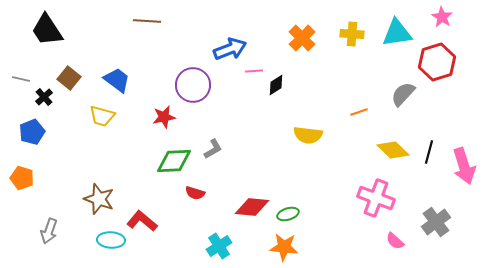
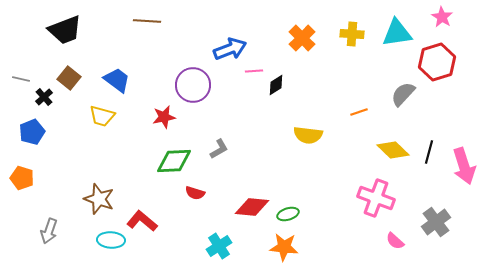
black trapezoid: moved 18 px right; rotated 78 degrees counterclockwise
gray L-shape: moved 6 px right
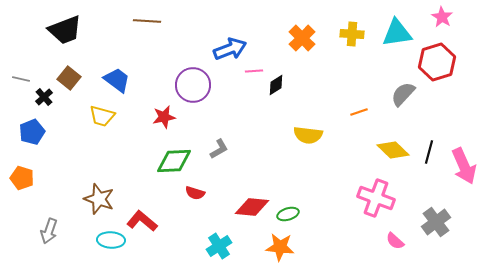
pink arrow: rotated 6 degrees counterclockwise
orange star: moved 4 px left
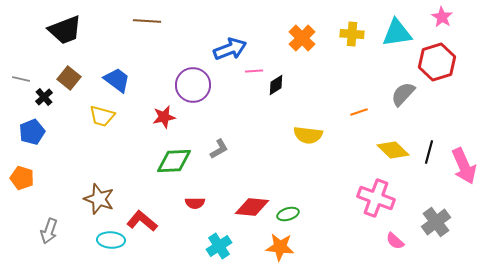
red semicircle: moved 10 px down; rotated 18 degrees counterclockwise
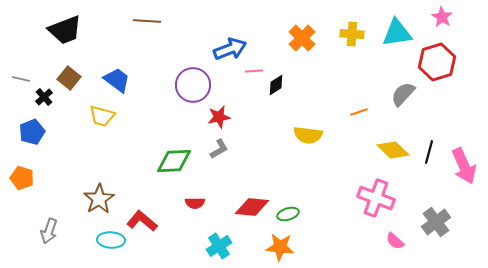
red star: moved 55 px right
brown star: rotated 20 degrees clockwise
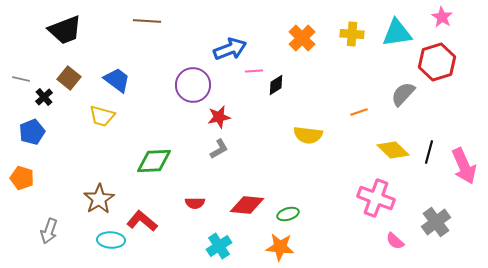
green diamond: moved 20 px left
red diamond: moved 5 px left, 2 px up
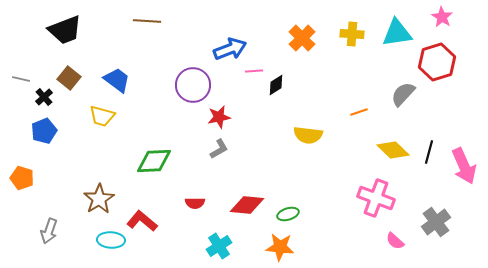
blue pentagon: moved 12 px right, 1 px up
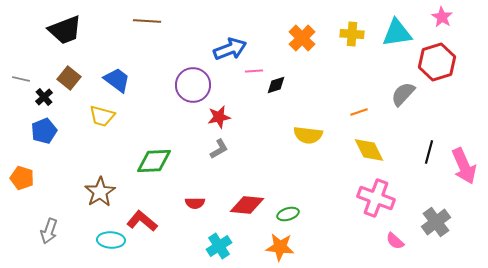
black diamond: rotated 15 degrees clockwise
yellow diamond: moved 24 px left; rotated 20 degrees clockwise
brown star: moved 1 px right, 7 px up
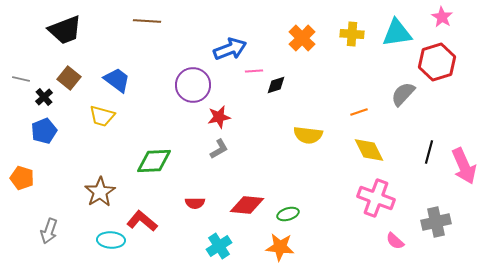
gray cross: rotated 24 degrees clockwise
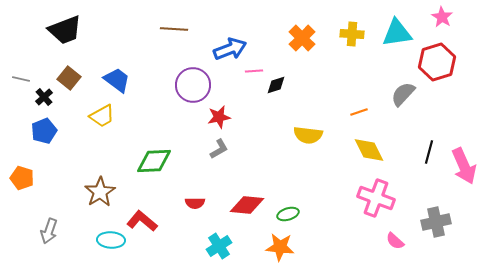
brown line: moved 27 px right, 8 px down
yellow trapezoid: rotated 44 degrees counterclockwise
